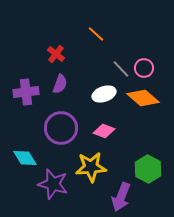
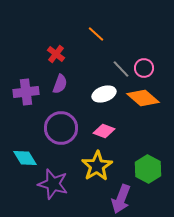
yellow star: moved 6 px right, 1 px up; rotated 28 degrees counterclockwise
purple arrow: moved 2 px down
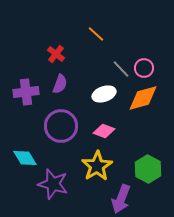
orange diamond: rotated 56 degrees counterclockwise
purple circle: moved 2 px up
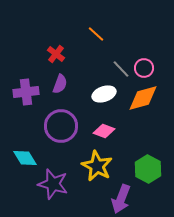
yellow star: rotated 12 degrees counterclockwise
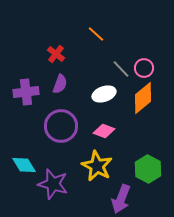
orange diamond: rotated 24 degrees counterclockwise
cyan diamond: moved 1 px left, 7 px down
